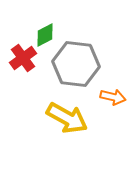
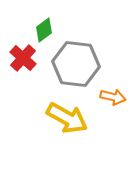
green diamond: moved 1 px left, 5 px up; rotated 10 degrees counterclockwise
red cross: rotated 12 degrees counterclockwise
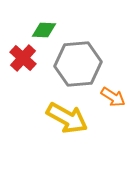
green diamond: rotated 40 degrees clockwise
gray hexagon: moved 2 px right; rotated 12 degrees counterclockwise
orange arrow: rotated 20 degrees clockwise
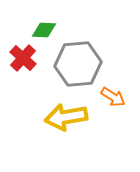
yellow arrow: moved 1 px left, 1 px up; rotated 141 degrees clockwise
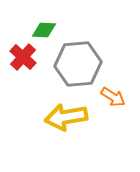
red cross: moved 1 px up
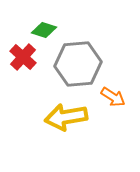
green diamond: rotated 15 degrees clockwise
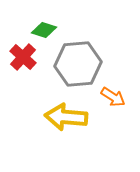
yellow arrow: rotated 15 degrees clockwise
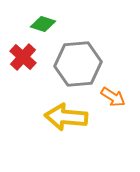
green diamond: moved 1 px left, 6 px up
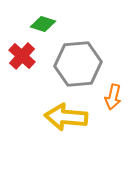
red cross: moved 1 px left, 1 px up
orange arrow: rotated 70 degrees clockwise
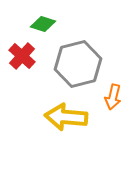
gray hexagon: rotated 9 degrees counterclockwise
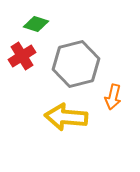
green diamond: moved 7 px left
red cross: rotated 16 degrees clockwise
gray hexagon: moved 2 px left
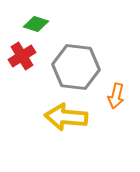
gray hexagon: moved 3 px down; rotated 21 degrees clockwise
orange arrow: moved 3 px right, 1 px up
